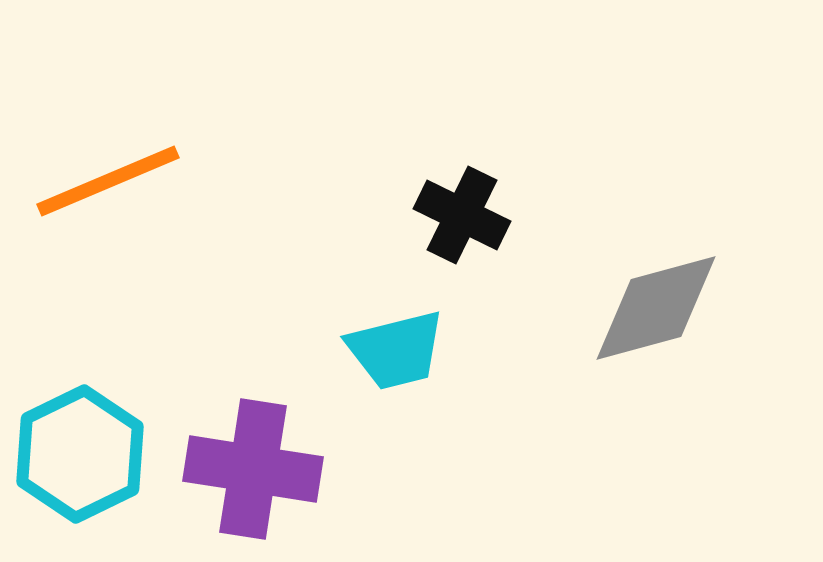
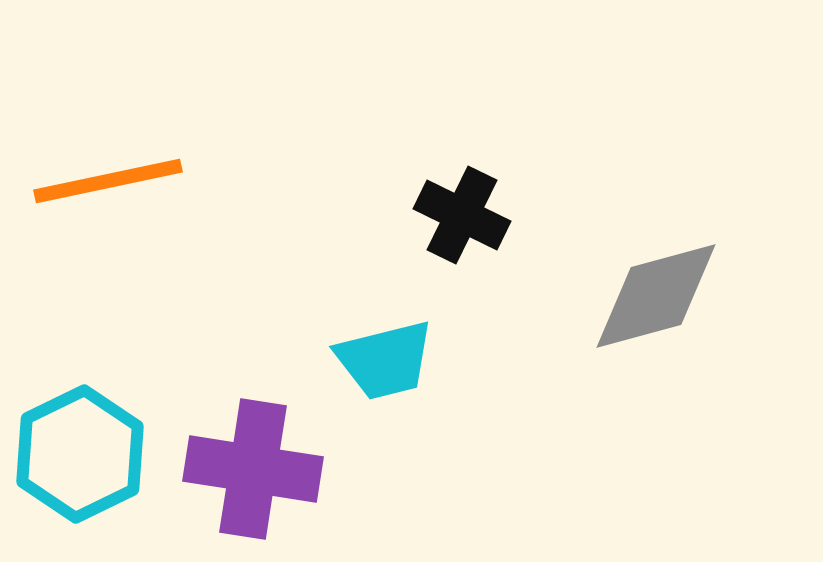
orange line: rotated 11 degrees clockwise
gray diamond: moved 12 px up
cyan trapezoid: moved 11 px left, 10 px down
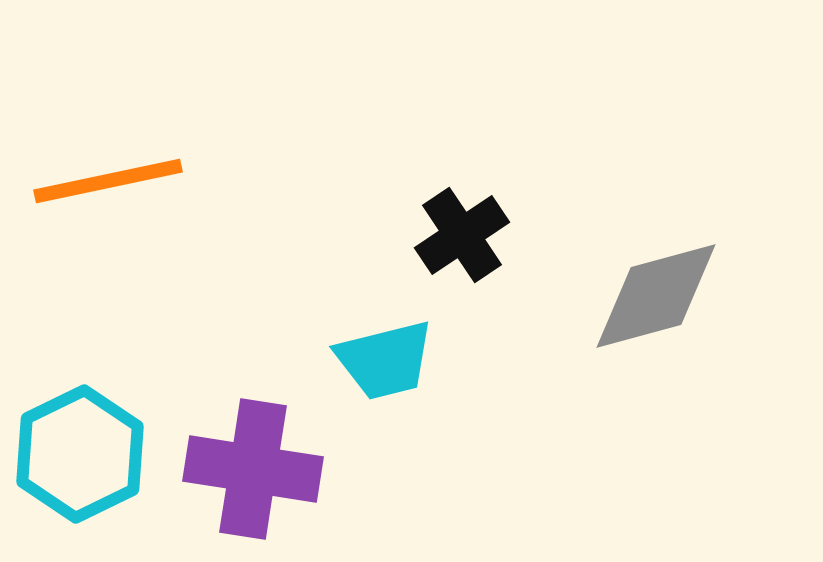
black cross: moved 20 px down; rotated 30 degrees clockwise
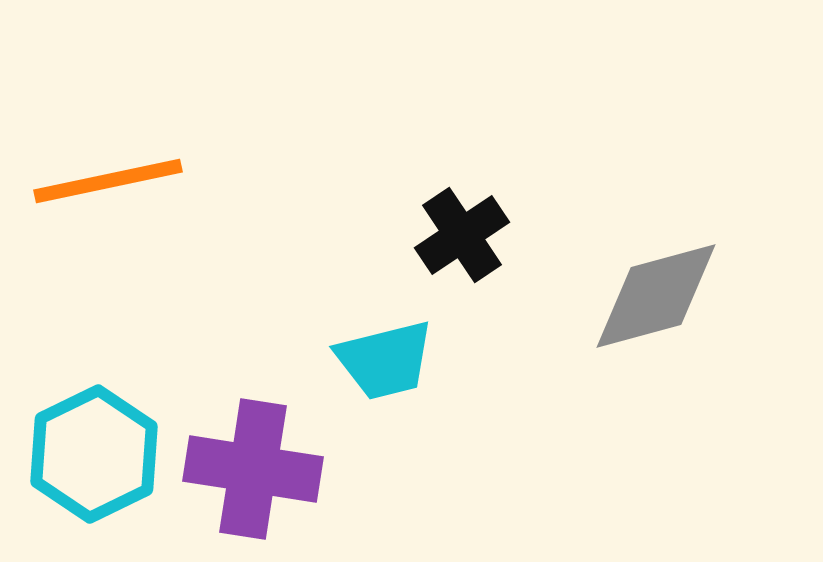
cyan hexagon: moved 14 px right
